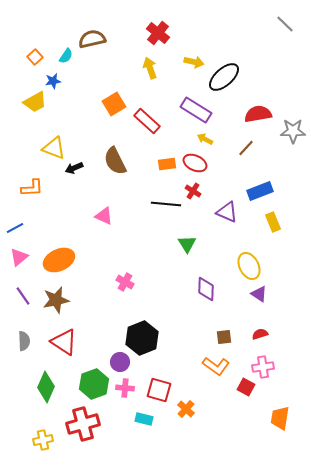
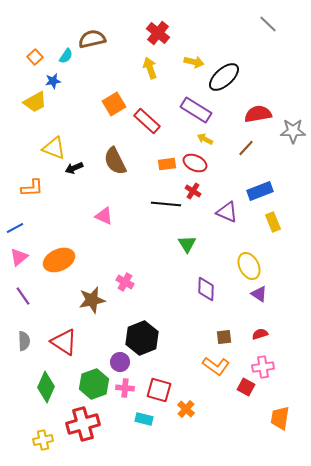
gray line at (285, 24): moved 17 px left
brown star at (56, 300): moved 36 px right
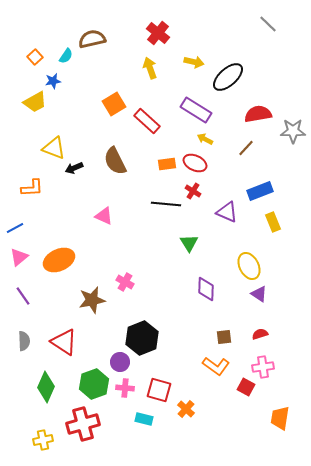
black ellipse at (224, 77): moved 4 px right
green triangle at (187, 244): moved 2 px right, 1 px up
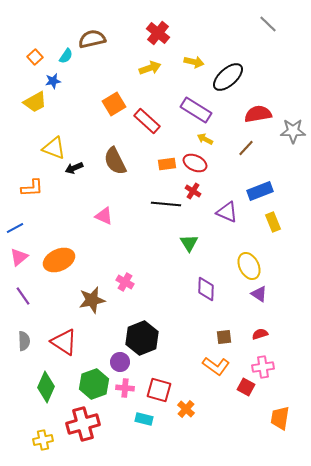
yellow arrow at (150, 68): rotated 90 degrees clockwise
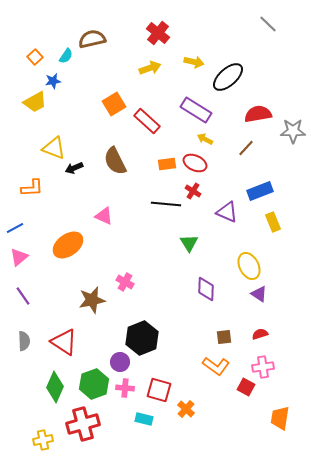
orange ellipse at (59, 260): moved 9 px right, 15 px up; rotated 12 degrees counterclockwise
green diamond at (46, 387): moved 9 px right
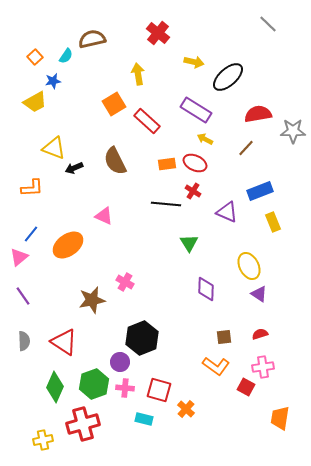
yellow arrow at (150, 68): moved 12 px left, 6 px down; rotated 80 degrees counterclockwise
blue line at (15, 228): moved 16 px right, 6 px down; rotated 24 degrees counterclockwise
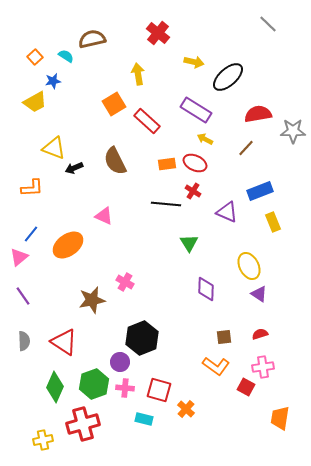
cyan semicircle at (66, 56): rotated 91 degrees counterclockwise
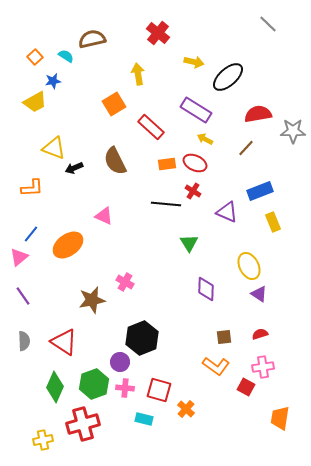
red rectangle at (147, 121): moved 4 px right, 6 px down
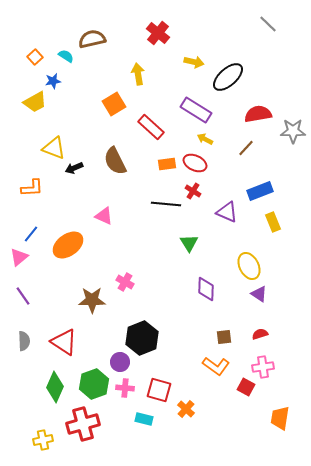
brown star at (92, 300): rotated 12 degrees clockwise
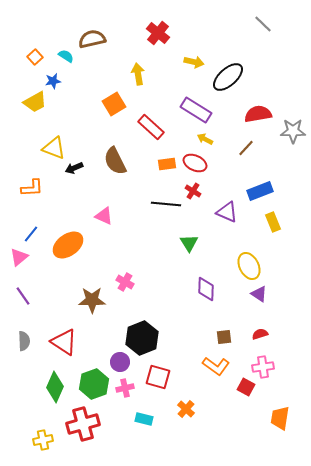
gray line at (268, 24): moved 5 px left
pink cross at (125, 388): rotated 18 degrees counterclockwise
red square at (159, 390): moved 1 px left, 13 px up
